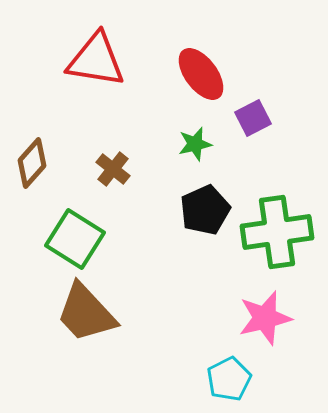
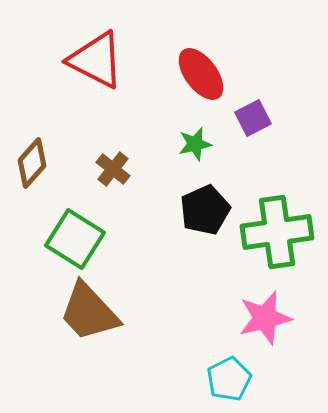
red triangle: rotated 18 degrees clockwise
brown trapezoid: moved 3 px right, 1 px up
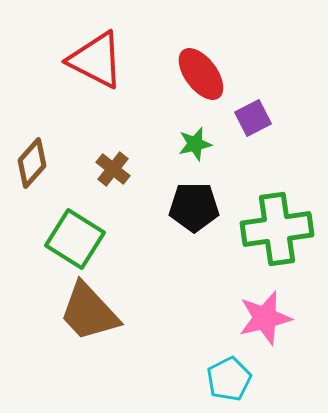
black pentagon: moved 11 px left, 3 px up; rotated 24 degrees clockwise
green cross: moved 3 px up
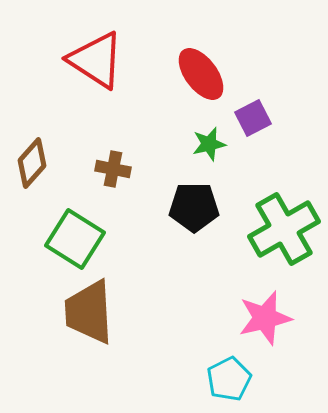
red triangle: rotated 6 degrees clockwise
green star: moved 14 px right
brown cross: rotated 28 degrees counterclockwise
green cross: moved 7 px right; rotated 22 degrees counterclockwise
brown trapezoid: rotated 40 degrees clockwise
